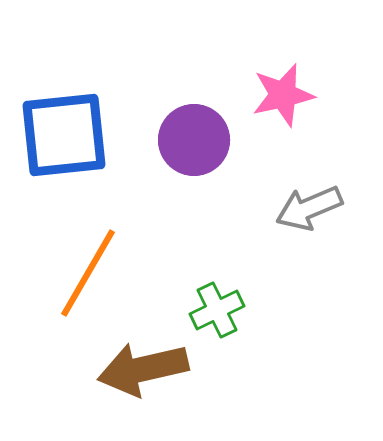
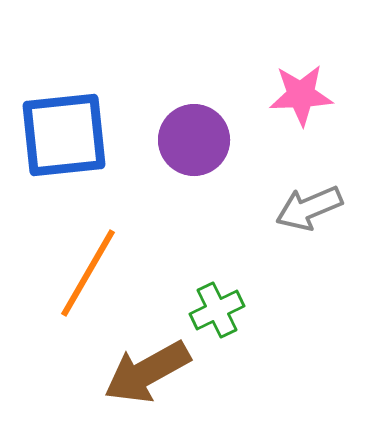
pink star: moved 18 px right; rotated 10 degrees clockwise
brown arrow: moved 4 px right, 3 px down; rotated 16 degrees counterclockwise
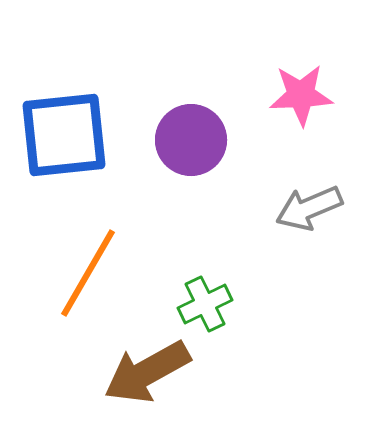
purple circle: moved 3 px left
green cross: moved 12 px left, 6 px up
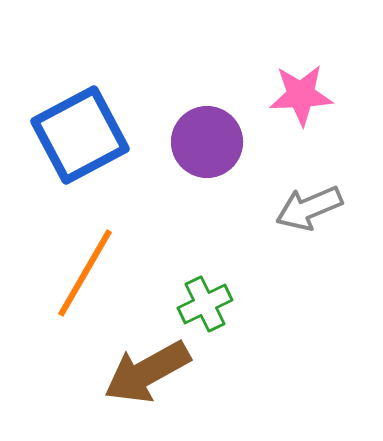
blue square: moved 16 px right; rotated 22 degrees counterclockwise
purple circle: moved 16 px right, 2 px down
orange line: moved 3 px left
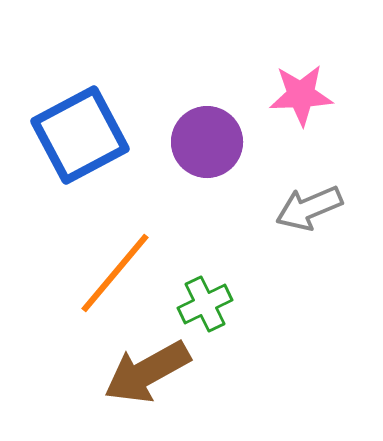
orange line: moved 30 px right; rotated 10 degrees clockwise
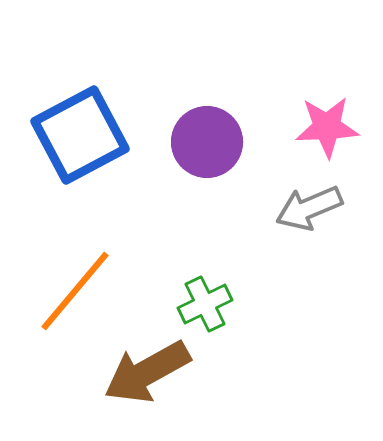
pink star: moved 26 px right, 32 px down
orange line: moved 40 px left, 18 px down
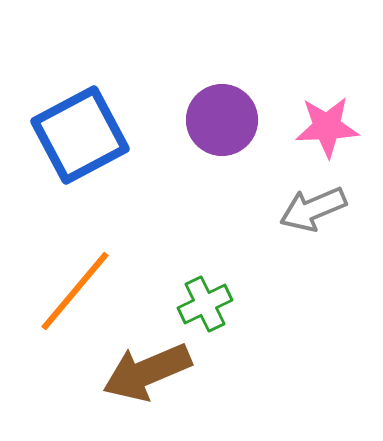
purple circle: moved 15 px right, 22 px up
gray arrow: moved 4 px right, 1 px down
brown arrow: rotated 6 degrees clockwise
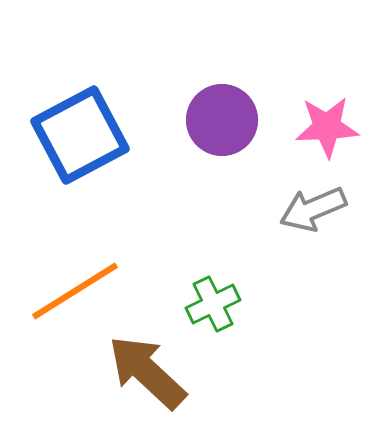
orange line: rotated 18 degrees clockwise
green cross: moved 8 px right
brown arrow: rotated 66 degrees clockwise
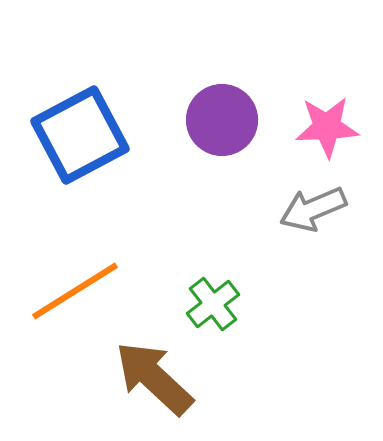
green cross: rotated 12 degrees counterclockwise
brown arrow: moved 7 px right, 6 px down
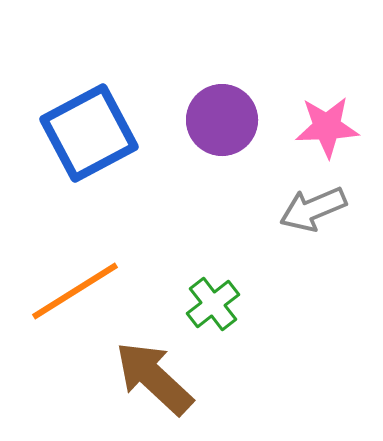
blue square: moved 9 px right, 2 px up
